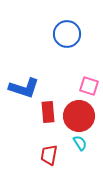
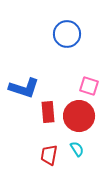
cyan semicircle: moved 3 px left, 6 px down
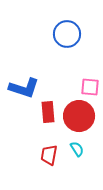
pink square: moved 1 px right, 1 px down; rotated 12 degrees counterclockwise
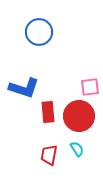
blue circle: moved 28 px left, 2 px up
pink square: rotated 12 degrees counterclockwise
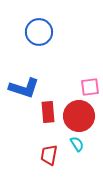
cyan semicircle: moved 5 px up
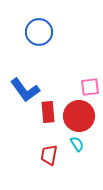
blue L-shape: moved 1 px right, 2 px down; rotated 36 degrees clockwise
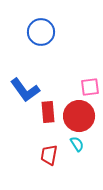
blue circle: moved 2 px right
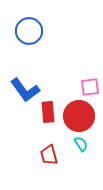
blue circle: moved 12 px left, 1 px up
cyan semicircle: moved 4 px right
red trapezoid: rotated 25 degrees counterclockwise
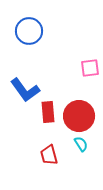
pink square: moved 19 px up
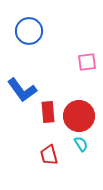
pink square: moved 3 px left, 6 px up
blue L-shape: moved 3 px left
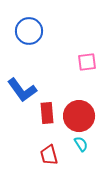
red rectangle: moved 1 px left, 1 px down
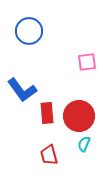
cyan semicircle: moved 3 px right; rotated 126 degrees counterclockwise
